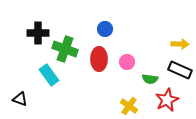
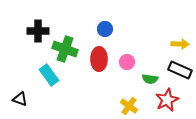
black cross: moved 2 px up
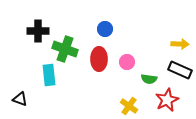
cyan rectangle: rotated 30 degrees clockwise
green semicircle: moved 1 px left
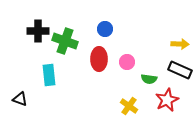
green cross: moved 8 px up
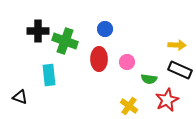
yellow arrow: moved 3 px left, 1 px down
black triangle: moved 2 px up
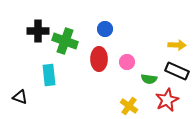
black rectangle: moved 3 px left, 1 px down
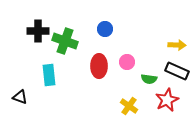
red ellipse: moved 7 px down
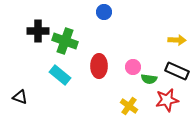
blue circle: moved 1 px left, 17 px up
yellow arrow: moved 5 px up
pink circle: moved 6 px right, 5 px down
cyan rectangle: moved 11 px right; rotated 45 degrees counterclockwise
red star: rotated 15 degrees clockwise
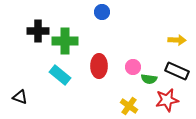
blue circle: moved 2 px left
green cross: rotated 20 degrees counterclockwise
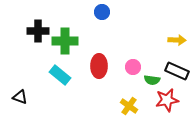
green semicircle: moved 3 px right, 1 px down
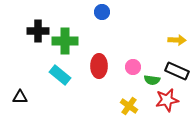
black triangle: rotated 21 degrees counterclockwise
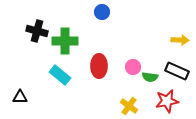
black cross: moved 1 px left; rotated 15 degrees clockwise
yellow arrow: moved 3 px right
green semicircle: moved 2 px left, 3 px up
red star: moved 1 px down
